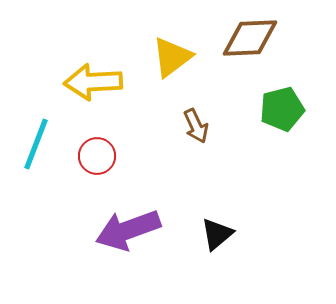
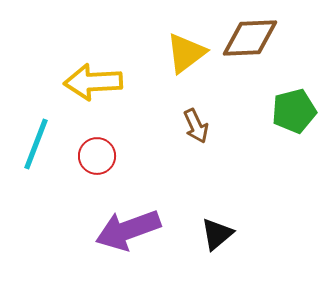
yellow triangle: moved 14 px right, 4 px up
green pentagon: moved 12 px right, 2 px down
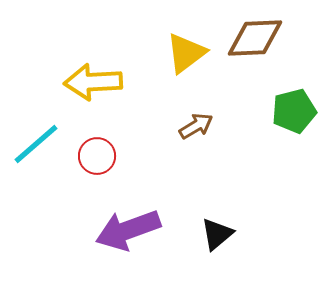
brown diamond: moved 5 px right
brown arrow: rotated 96 degrees counterclockwise
cyan line: rotated 28 degrees clockwise
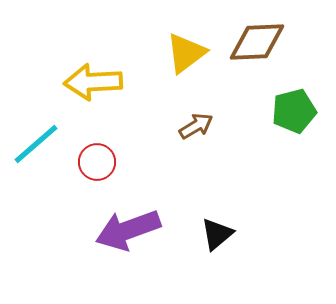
brown diamond: moved 2 px right, 4 px down
red circle: moved 6 px down
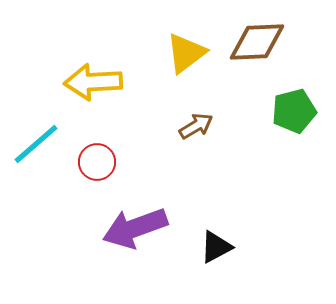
purple arrow: moved 7 px right, 2 px up
black triangle: moved 1 px left, 13 px down; rotated 12 degrees clockwise
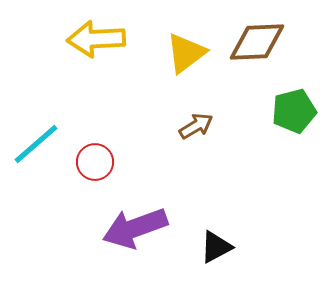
yellow arrow: moved 3 px right, 43 px up
red circle: moved 2 px left
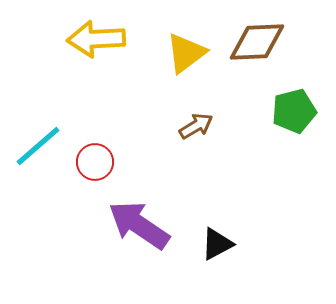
cyan line: moved 2 px right, 2 px down
purple arrow: moved 4 px right, 3 px up; rotated 54 degrees clockwise
black triangle: moved 1 px right, 3 px up
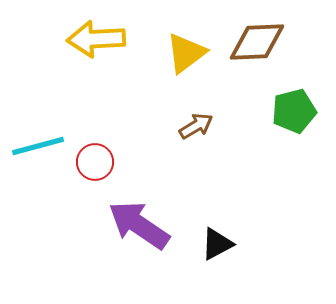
cyan line: rotated 26 degrees clockwise
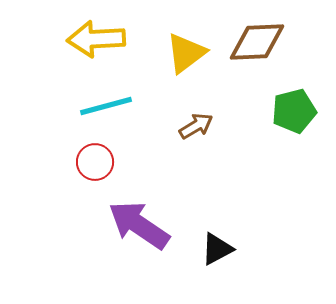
cyan line: moved 68 px right, 40 px up
black triangle: moved 5 px down
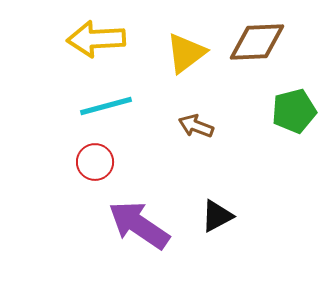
brown arrow: rotated 128 degrees counterclockwise
black triangle: moved 33 px up
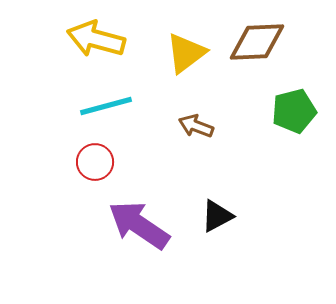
yellow arrow: rotated 18 degrees clockwise
